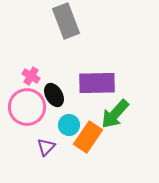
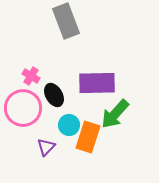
pink circle: moved 4 px left, 1 px down
orange rectangle: rotated 16 degrees counterclockwise
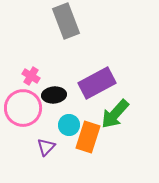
purple rectangle: rotated 27 degrees counterclockwise
black ellipse: rotated 65 degrees counterclockwise
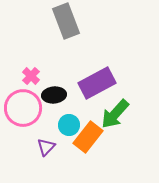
pink cross: rotated 12 degrees clockwise
orange rectangle: rotated 20 degrees clockwise
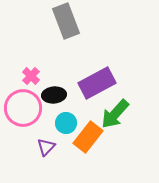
cyan circle: moved 3 px left, 2 px up
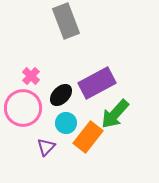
black ellipse: moved 7 px right; rotated 40 degrees counterclockwise
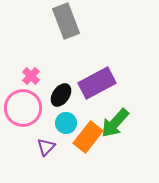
black ellipse: rotated 10 degrees counterclockwise
green arrow: moved 9 px down
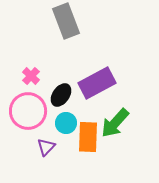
pink circle: moved 5 px right, 3 px down
orange rectangle: rotated 36 degrees counterclockwise
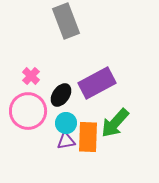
purple triangle: moved 20 px right, 6 px up; rotated 36 degrees clockwise
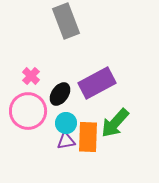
black ellipse: moved 1 px left, 1 px up
